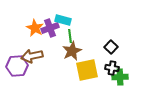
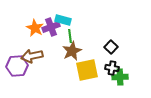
purple cross: moved 1 px right, 1 px up
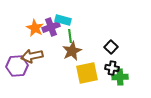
yellow square: moved 3 px down
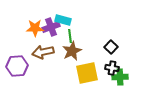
orange star: rotated 30 degrees counterclockwise
brown arrow: moved 11 px right, 4 px up
